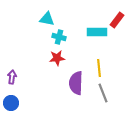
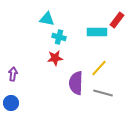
red star: moved 2 px left
yellow line: rotated 48 degrees clockwise
purple arrow: moved 1 px right, 3 px up
gray line: rotated 54 degrees counterclockwise
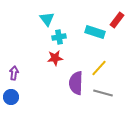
cyan triangle: rotated 42 degrees clockwise
cyan rectangle: moved 2 px left; rotated 18 degrees clockwise
cyan cross: rotated 24 degrees counterclockwise
purple arrow: moved 1 px right, 1 px up
blue circle: moved 6 px up
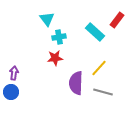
cyan rectangle: rotated 24 degrees clockwise
gray line: moved 1 px up
blue circle: moved 5 px up
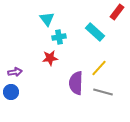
red rectangle: moved 8 px up
red star: moved 5 px left
purple arrow: moved 1 px right, 1 px up; rotated 72 degrees clockwise
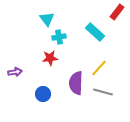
blue circle: moved 32 px right, 2 px down
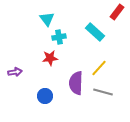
blue circle: moved 2 px right, 2 px down
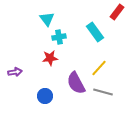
cyan rectangle: rotated 12 degrees clockwise
purple semicircle: rotated 30 degrees counterclockwise
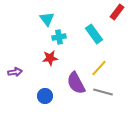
cyan rectangle: moved 1 px left, 2 px down
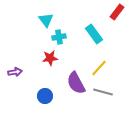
cyan triangle: moved 1 px left, 1 px down
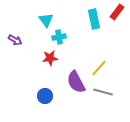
cyan rectangle: moved 15 px up; rotated 24 degrees clockwise
purple arrow: moved 32 px up; rotated 40 degrees clockwise
purple semicircle: moved 1 px up
